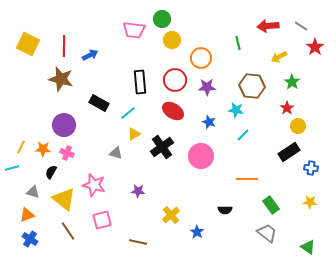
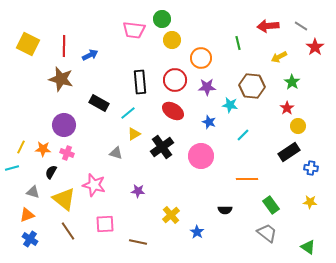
cyan star at (236, 110): moved 6 px left, 5 px up
pink square at (102, 220): moved 3 px right, 4 px down; rotated 12 degrees clockwise
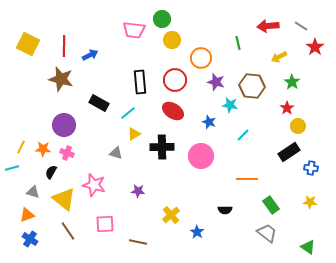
purple star at (207, 87): moved 9 px right, 5 px up; rotated 18 degrees clockwise
black cross at (162, 147): rotated 35 degrees clockwise
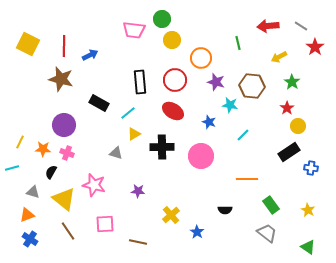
yellow line at (21, 147): moved 1 px left, 5 px up
yellow star at (310, 202): moved 2 px left, 8 px down; rotated 24 degrees clockwise
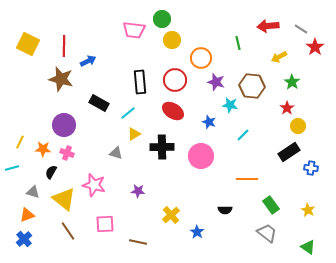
gray line at (301, 26): moved 3 px down
blue arrow at (90, 55): moved 2 px left, 6 px down
blue cross at (30, 239): moved 6 px left; rotated 14 degrees clockwise
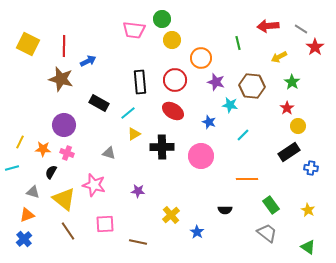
gray triangle at (116, 153): moved 7 px left
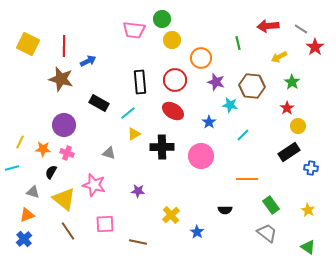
blue star at (209, 122): rotated 16 degrees clockwise
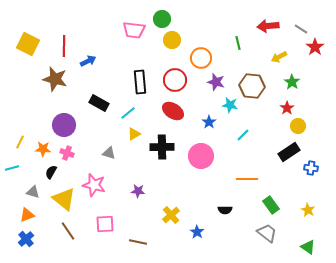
brown star at (61, 79): moved 6 px left
blue cross at (24, 239): moved 2 px right
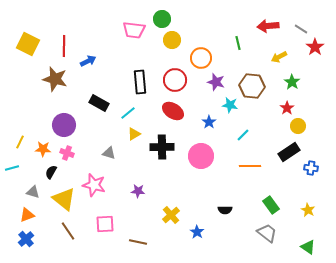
orange line at (247, 179): moved 3 px right, 13 px up
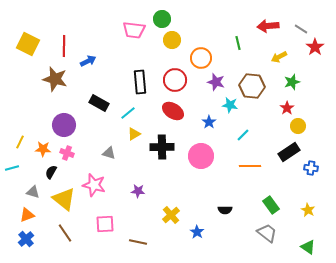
green star at (292, 82): rotated 21 degrees clockwise
brown line at (68, 231): moved 3 px left, 2 px down
